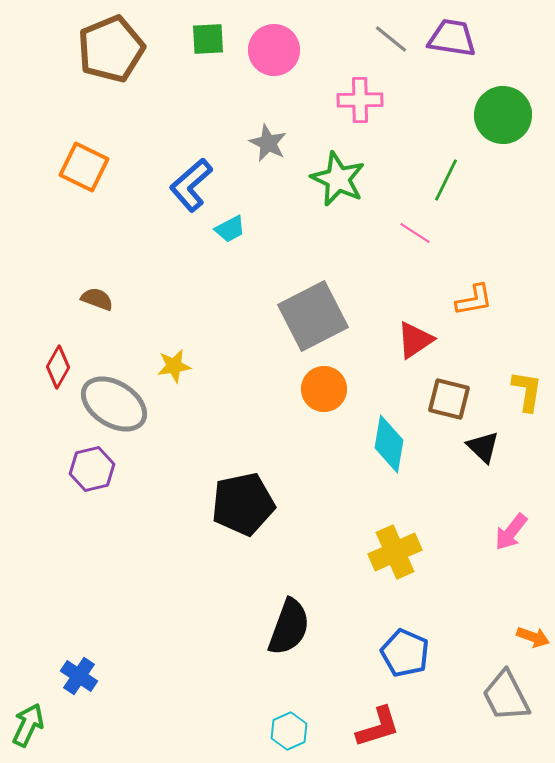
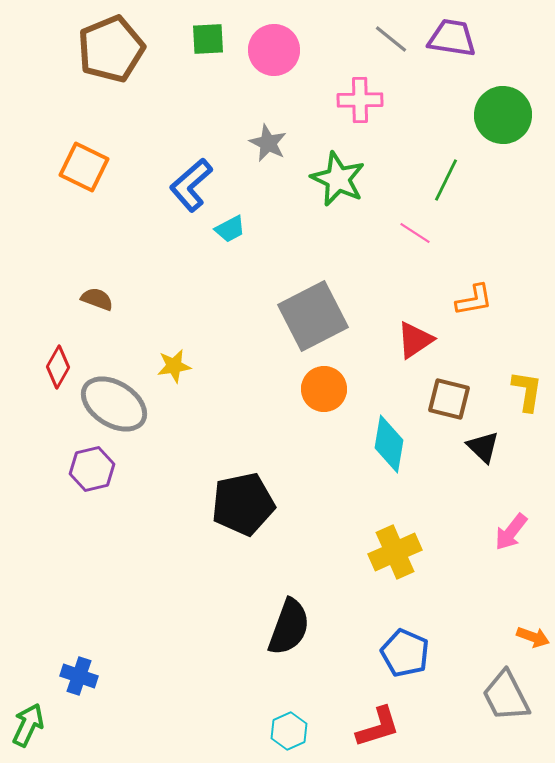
blue cross: rotated 15 degrees counterclockwise
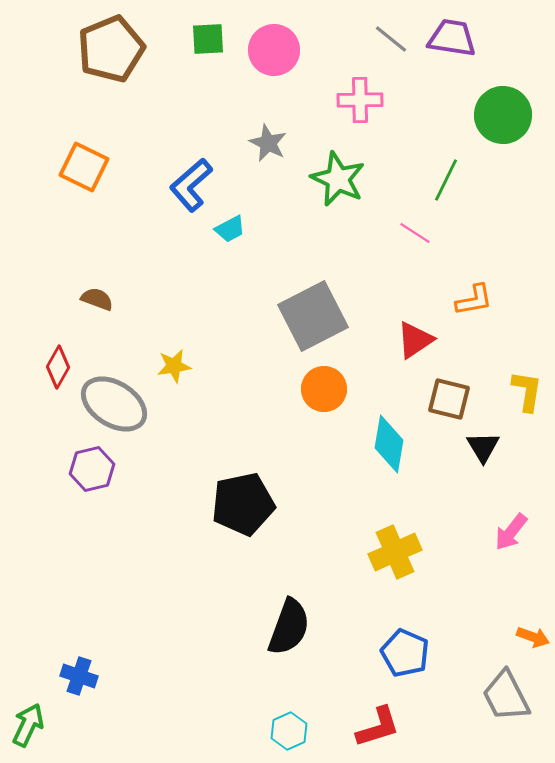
black triangle: rotated 15 degrees clockwise
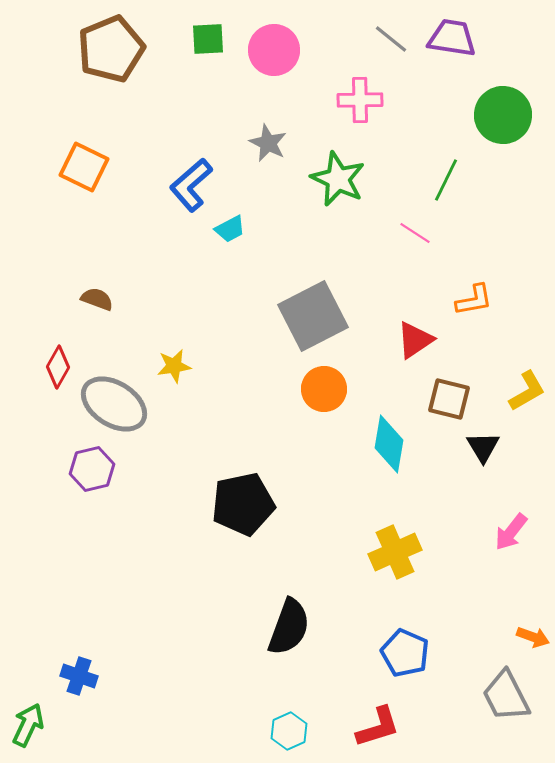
yellow L-shape: rotated 51 degrees clockwise
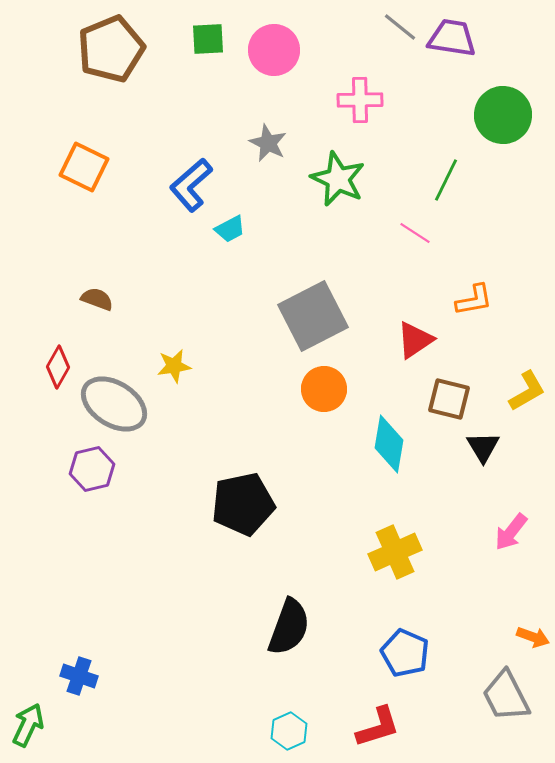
gray line: moved 9 px right, 12 px up
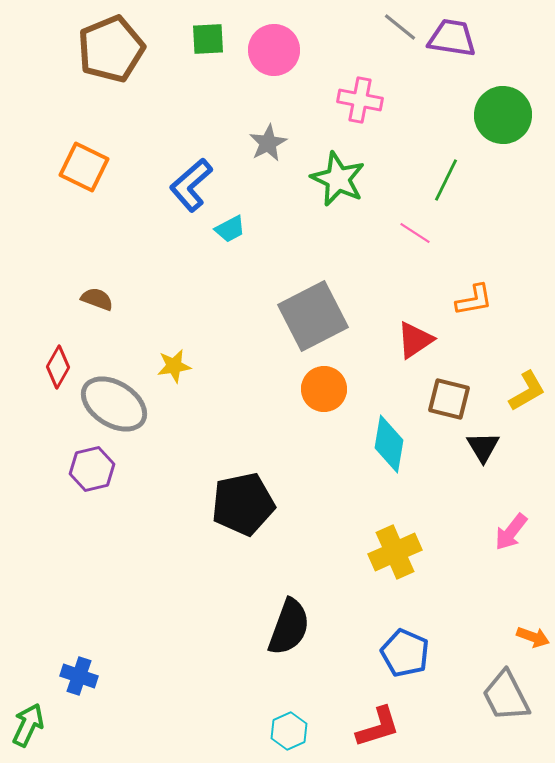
pink cross: rotated 12 degrees clockwise
gray star: rotated 18 degrees clockwise
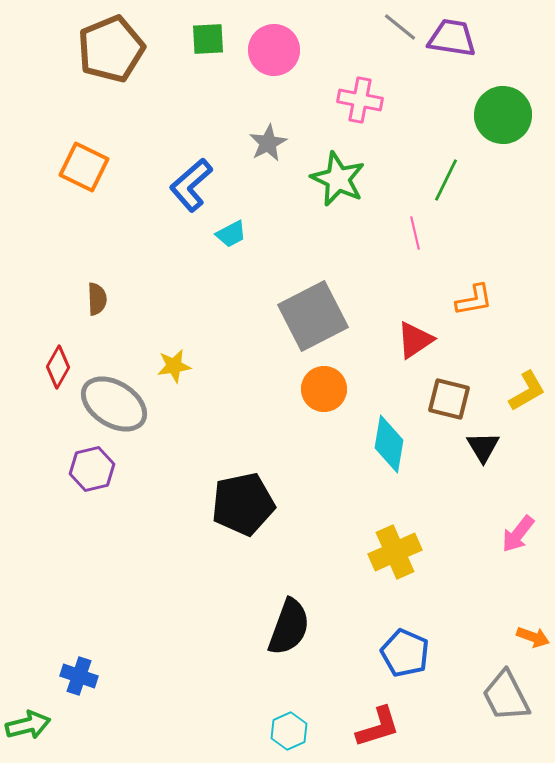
cyan trapezoid: moved 1 px right, 5 px down
pink line: rotated 44 degrees clockwise
brown semicircle: rotated 68 degrees clockwise
pink arrow: moved 7 px right, 2 px down
green arrow: rotated 51 degrees clockwise
